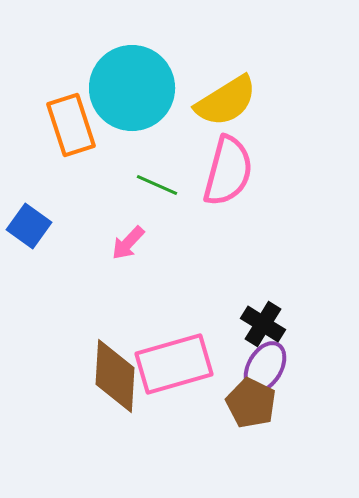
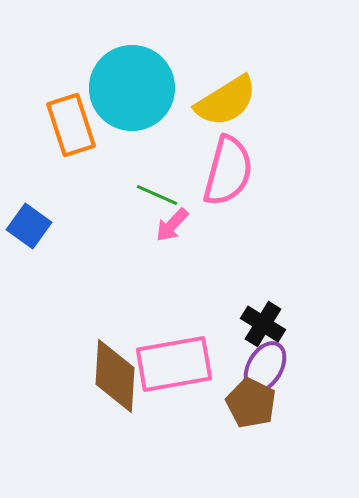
green line: moved 10 px down
pink arrow: moved 44 px right, 18 px up
pink rectangle: rotated 6 degrees clockwise
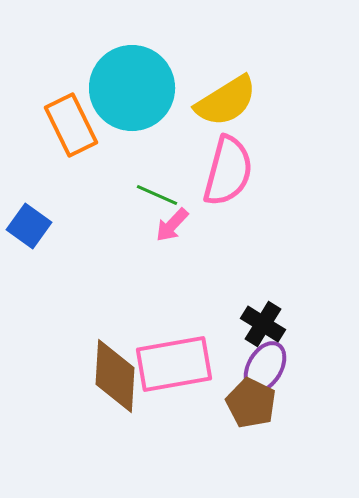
orange rectangle: rotated 8 degrees counterclockwise
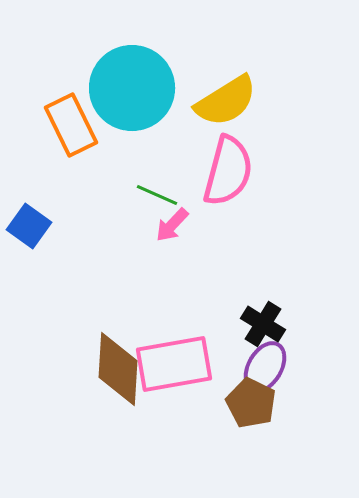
brown diamond: moved 3 px right, 7 px up
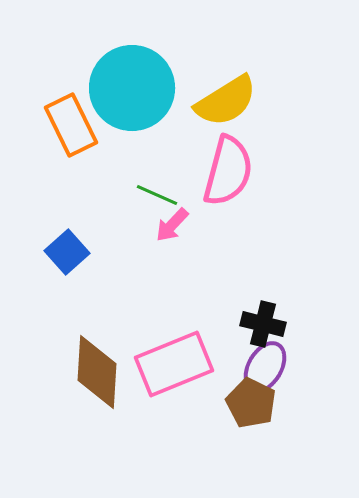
blue square: moved 38 px right, 26 px down; rotated 12 degrees clockwise
black cross: rotated 18 degrees counterclockwise
pink rectangle: rotated 12 degrees counterclockwise
brown diamond: moved 21 px left, 3 px down
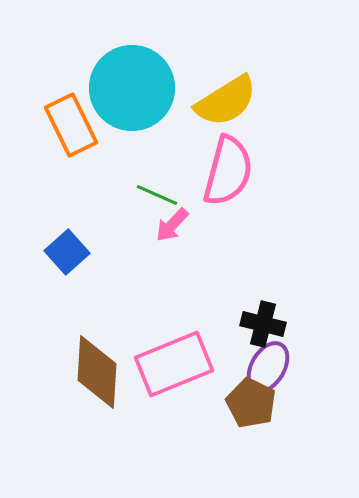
purple ellipse: moved 3 px right
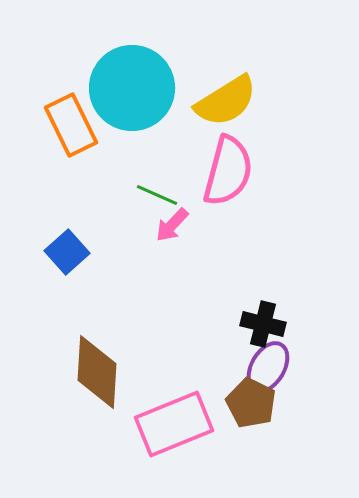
pink rectangle: moved 60 px down
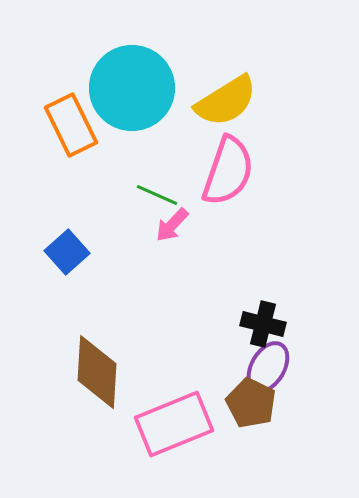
pink semicircle: rotated 4 degrees clockwise
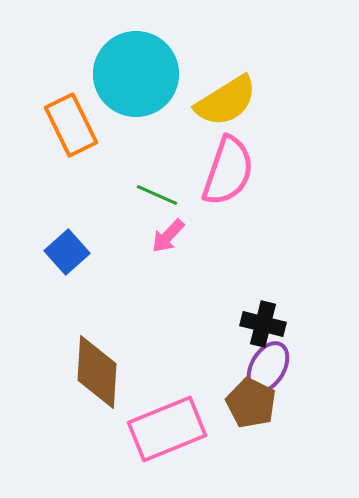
cyan circle: moved 4 px right, 14 px up
pink arrow: moved 4 px left, 11 px down
pink rectangle: moved 7 px left, 5 px down
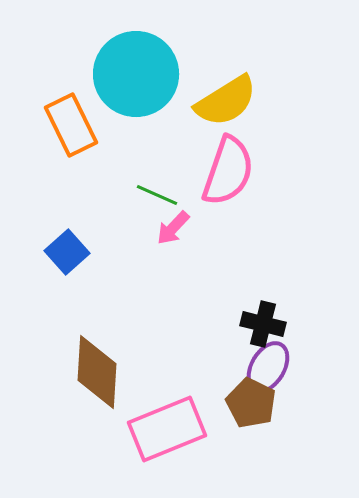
pink arrow: moved 5 px right, 8 px up
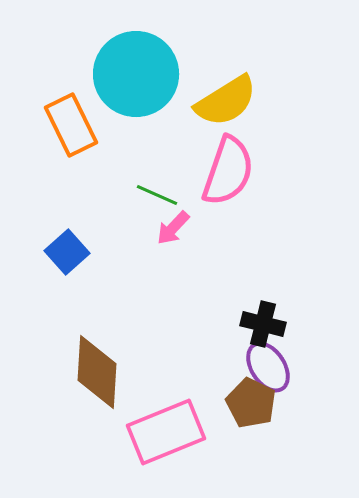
purple ellipse: rotated 63 degrees counterclockwise
pink rectangle: moved 1 px left, 3 px down
